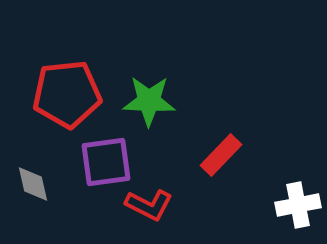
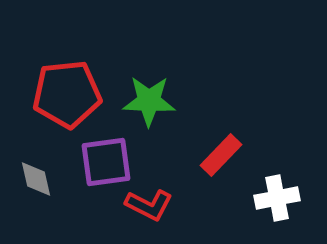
gray diamond: moved 3 px right, 5 px up
white cross: moved 21 px left, 7 px up
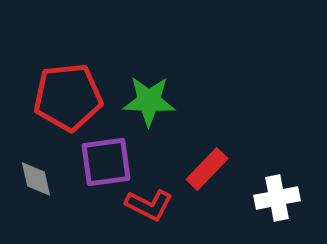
red pentagon: moved 1 px right, 3 px down
red rectangle: moved 14 px left, 14 px down
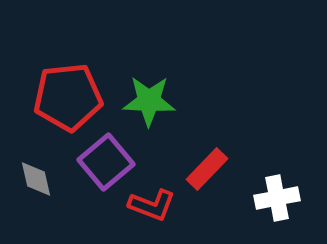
purple square: rotated 32 degrees counterclockwise
red L-shape: moved 3 px right; rotated 6 degrees counterclockwise
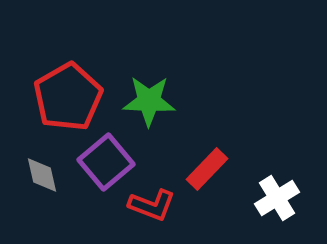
red pentagon: rotated 24 degrees counterclockwise
gray diamond: moved 6 px right, 4 px up
white cross: rotated 21 degrees counterclockwise
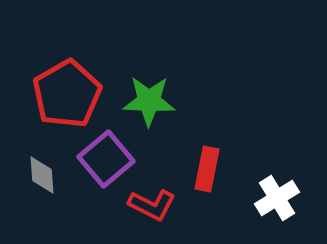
red pentagon: moved 1 px left, 3 px up
purple square: moved 3 px up
red rectangle: rotated 33 degrees counterclockwise
gray diamond: rotated 9 degrees clockwise
red L-shape: rotated 6 degrees clockwise
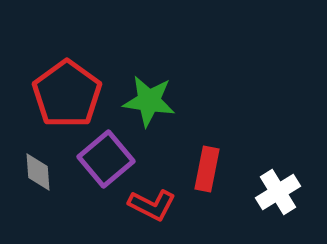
red pentagon: rotated 6 degrees counterclockwise
green star: rotated 6 degrees clockwise
gray diamond: moved 4 px left, 3 px up
white cross: moved 1 px right, 6 px up
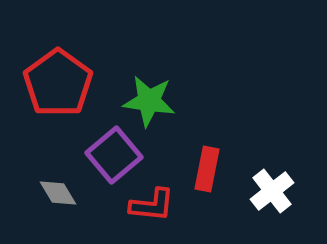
red pentagon: moved 9 px left, 11 px up
purple square: moved 8 px right, 4 px up
gray diamond: moved 20 px right, 21 px down; rotated 27 degrees counterclockwise
white cross: moved 6 px left, 1 px up; rotated 6 degrees counterclockwise
red L-shape: rotated 21 degrees counterclockwise
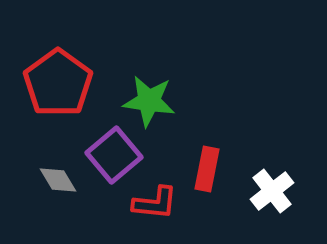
gray diamond: moved 13 px up
red L-shape: moved 3 px right, 2 px up
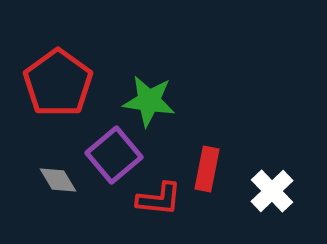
white cross: rotated 6 degrees counterclockwise
red L-shape: moved 4 px right, 4 px up
